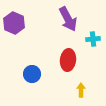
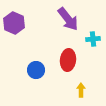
purple arrow: rotated 10 degrees counterclockwise
blue circle: moved 4 px right, 4 px up
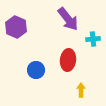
purple hexagon: moved 2 px right, 4 px down
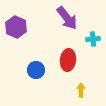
purple arrow: moved 1 px left, 1 px up
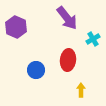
cyan cross: rotated 24 degrees counterclockwise
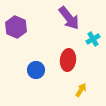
purple arrow: moved 2 px right
yellow arrow: rotated 32 degrees clockwise
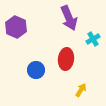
purple arrow: rotated 15 degrees clockwise
red ellipse: moved 2 px left, 1 px up
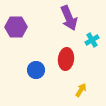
purple hexagon: rotated 25 degrees counterclockwise
cyan cross: moved 1 px left, 1 px down
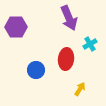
cyan cross: moved 2 px left, 4 px down
yellow arrow: moved 1 px left, 1 px up
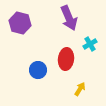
purple hexagon: moved 4 px right, 4 px up; rotated 15 degrees clockwise
blue circle: moved 2 px right
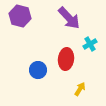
purple arrow: rotated 20 degrees counterclockwise
purple hexagon: moved 7 px up
